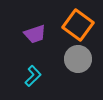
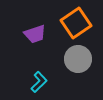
orange square: moved 2 px left, 2 px up; rotated 20 degrees clockwise
cyan L-shape: moved 6 px right, 6 px down
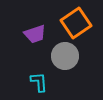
gray circle: moved 13 px left, 3 px up
cyan L-shape: rotated 50 degrees counterclockwise
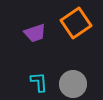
purple trapezoid: moved 1 px up
gray circle: moved 8 px right, 28 px down
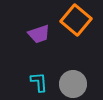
orange square: moved 3 px up; rotated 16 degrees counterclockwise
purple trapezoid: moved 4 px right, 1 px down
